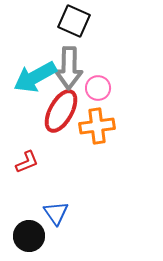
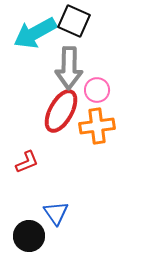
cyan arrow: moved 44 px up
pink circle: moved 1 px left, 2 px down
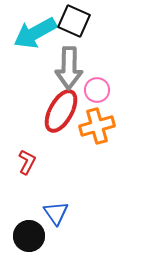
orange cross: rotated 8 degrees counterclockwise
red L-shape: rotated 40 degrees counterclockwise
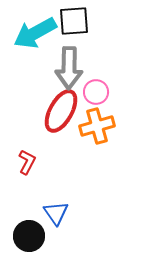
black square: rotated 28 degrees counterclockwise
pink circle: moved 1 px left, 2 px down
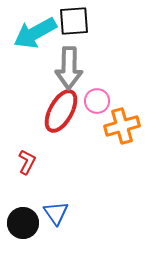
pink circle: moved 1 px right, 9 px down
orange cross: moved 25 px right
black circle: moved 6 px left, 13 px up
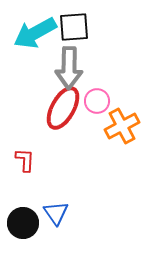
black square: moved 6 px down
red ellipse: moved 2 px right, 3 px up
orange cross: rotated 12 degrees counterclockwise
red L-shape: moved 2 px left, 2 px up; rotated 25 degrees counterclockwise
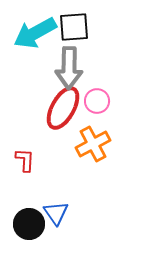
orange cross: moved 29 px left, 18 px down
black circle: moved 6 px right, 1 px down
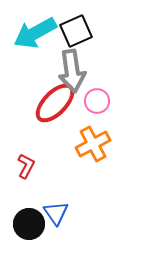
black square: moved 2 px right, 4 px down; rotated 20 degrees counterclockwise
gray arrow: moved 3 px right, 3 px down; rotated 9 degrees counterclockwise
red ellipse: moved 8 px left, 5 px up; rotated 15 degrees clockwise
red L-shape: moved 1 px right, 6 px down; rotated 25 degrees clockwise
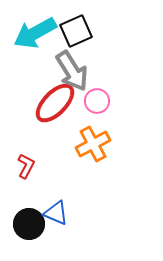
gray arrow: rotated 24 degrees counterclockwise
blue triangle: rotated 32 degrees counterclockwise
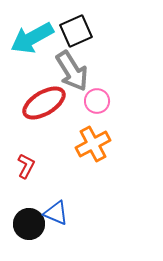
cyan arrow: moved 3 px left, 5 px down
red ellipse: moved 11 px left; rotated 15 degrees clockwise
